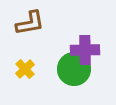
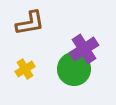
purple cross: moved 1 px left, 1 px up; rotated 32 degrees counterclockwise
yellow cross: rotated 12 degrees clockwise
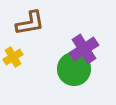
yellow cross: moved 12 px left, 12 px up
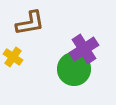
yellow cross: rotated 24 degrees counterclockwise
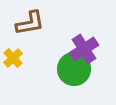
yellow cross: moved 1 px down; rotated 12 degrees clockwise
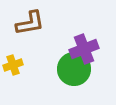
purple cross: rotated 12 degrees clockwise
yellow cross: moved 7 px down; rotated 24 degrees clockwise
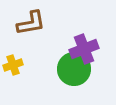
brown L-shape: moved 1 px right
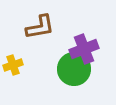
brown L-shape: moved 9 px right, 4 px down
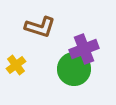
brown L-shape: rotated 28 degrees clockwise
yellow cross: moved 3 px right; rotated 18 degrees counterclockwise
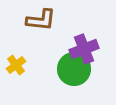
brown L-shape: moved 1 px right, 7 px up; rotated 12 degrees counterclockwise
